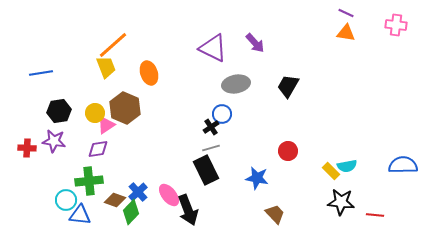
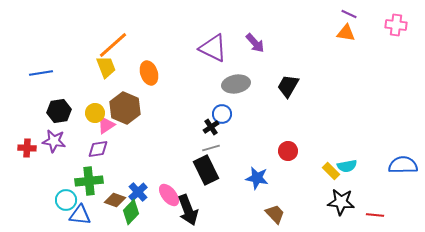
purple line: moved 3 px right, 1 px down
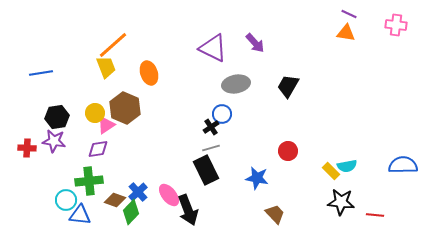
black hexagon: moved 2 px left, 6 px down
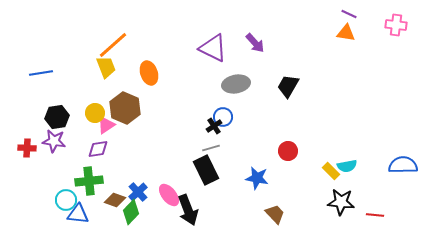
blue circle: moved 1 px right, 3 px down
black cross: moved 3 px right, 1 px up
blue triangle: moved 2 px left, 1 px up
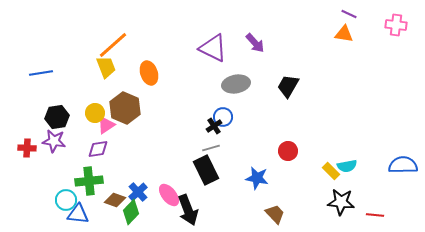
orange triangle: moved 2 px left, 1 px down
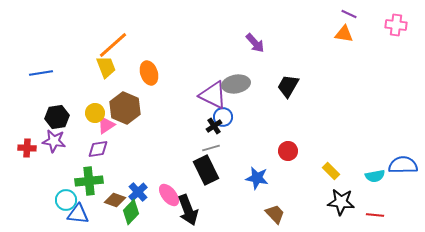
purple triangle: moved 47 px down
cyan semicircle: moved 28 px right, 10 px down
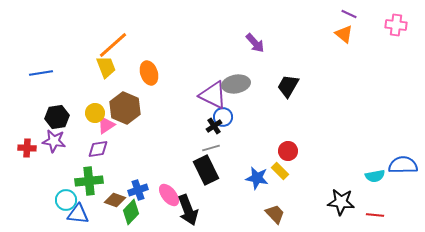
orange triangle: rotated 30 degrees clockwise
yellow rectangle: moved 51 px left
blue cross: moved 2 px up; rotated 24 degrees clockwise
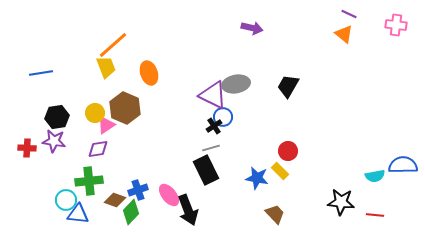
purple arrow: moved 3 px left, 15 px up; rotated 35 degrees counterclockwise
